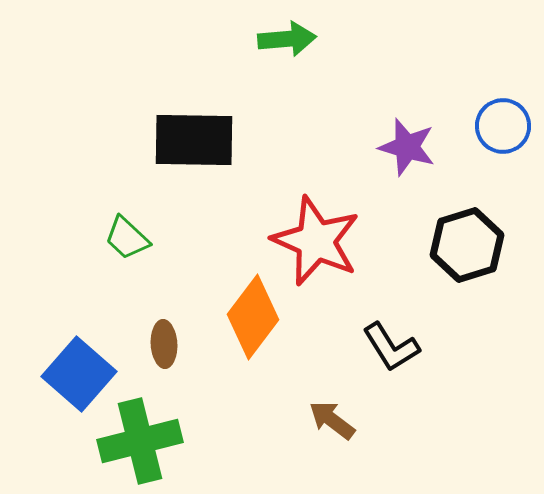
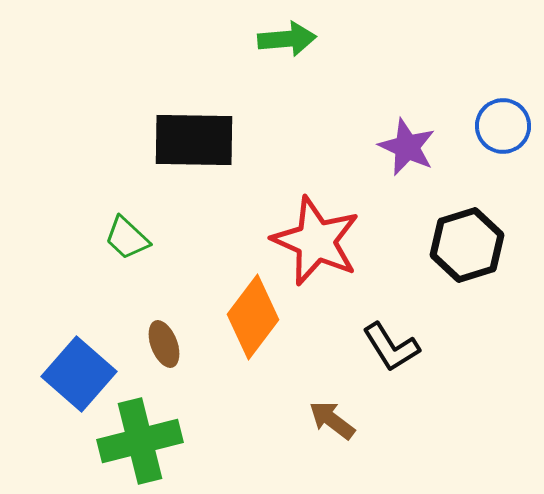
purple star: rotated 8 degrees clockwise
brown ellipse: rotated 18 degrees counterclockwise
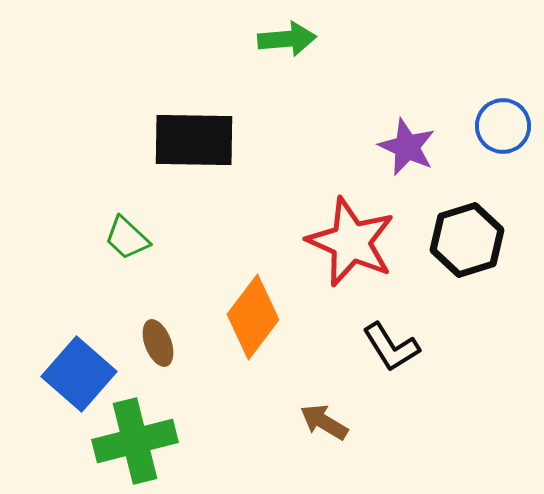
red star: moved 35 px right, 1 px down
black hexagon: moved 5 px up
brown ellipse: moved 6 px left, 1 px up
brown arrow: moved 8 px left, 2 px down; rotated 6 degrees counterclockwise
green cross: moved 5 px left
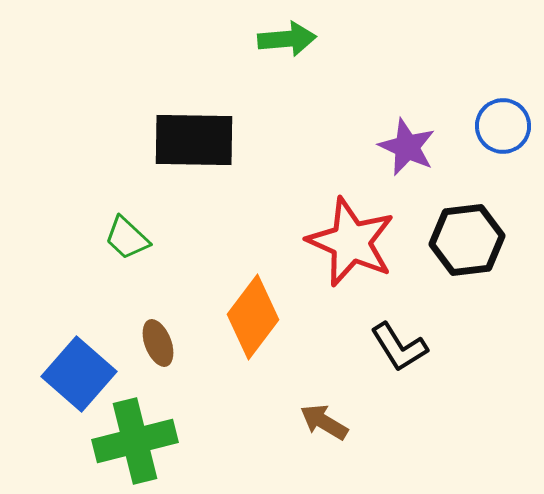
black hexagon: rotated 10 degrees clockwise
black L-shape: moved 8 px right
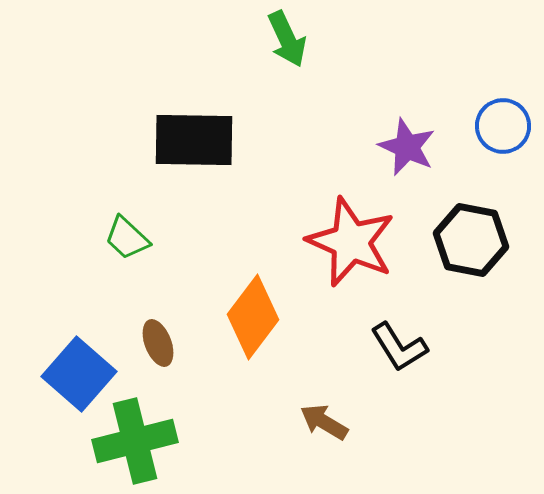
green arrow: rotated 70 degrees clockwise
black hexagon: moved 4 px right; rotated 18 degrees clockwise
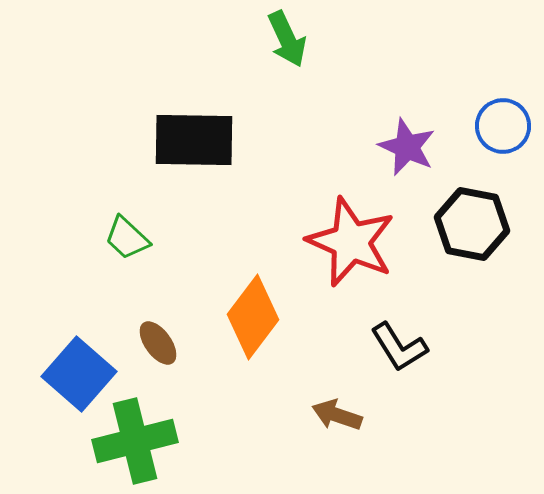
black hexagon: moved 1 px right, 16 px up
brown ellipse: rotated 15 degrees counterclockwise
brown arrow: moved 13 px right, 7 px up; rotated 12 degrees counterclockwise
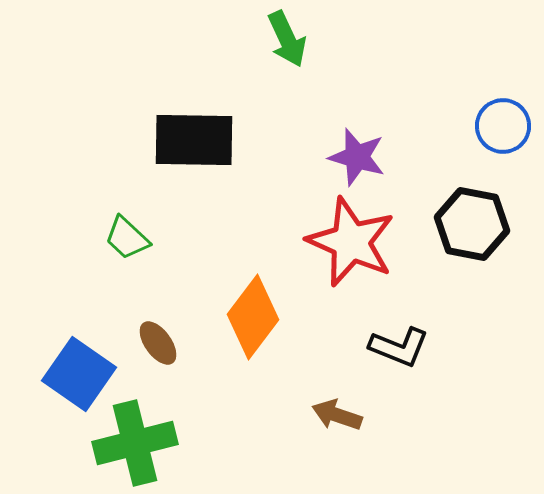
purple star: moved 50 px left, 10 px down; rotated 8 degrees counterclockwise
black L-shape: rotated 36 degrees counterclockwise
blue square: rotated 6 degrees counterclockwise
green cross: moved 2 px down
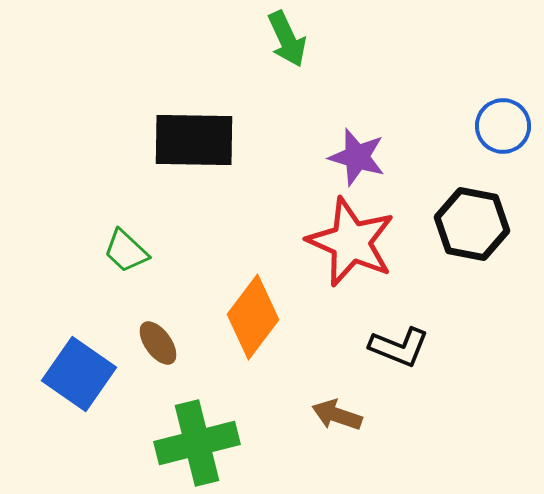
green trapezoid: moved 1 px left, 13 px down
green cross: moved 62 px right
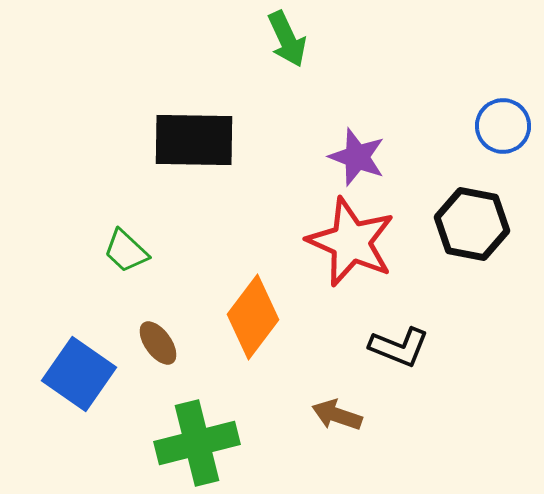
purple star: rotated 4 degrees clockwise
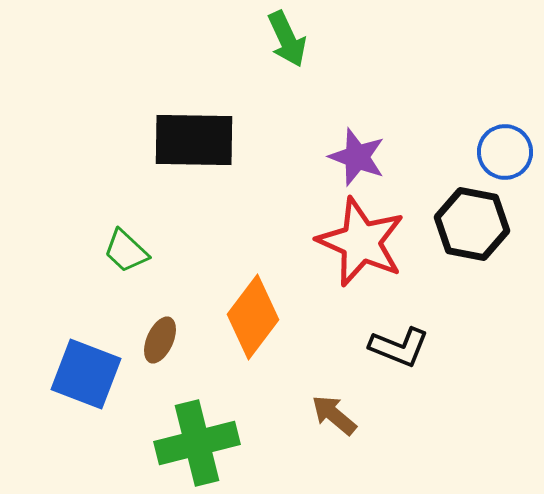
blue circle: moved 2 px right, 26 px down
red star: moved 10 px right
brown ellipse: moved 2 px right, 3 px up; rotated 60 degrees clockwise
blue square: moved 7 px right; rotated 14 degrees counterclockwise
brown arrow: moved 3 px left; rotated 21 degrees clockwise
